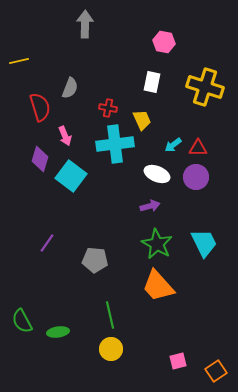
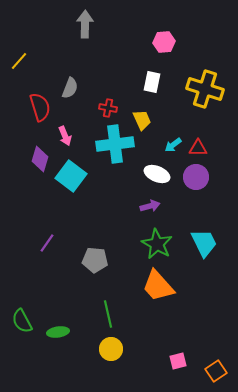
pink hexagon: rotated 15 degrees counterclockwise
yellow line: rotated 36 degrees counterclockwise
yellow cross: moved 2 px down
green line: moved 2 px left, 1 px up
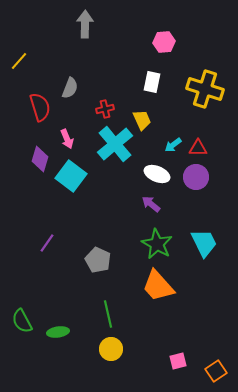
red cross: moved 3 px left, 1 px down; rotated 24 degrees counterclockwise
pink arrow: moved 2 px right, 3 px down
cyan cross: rotated 33 degrees counterclockwise
purple arrow: moved 1 px right, 2 px up; rotated 126 degrees counterclockwise
gray pentagon: moved 3 px right; rotated 20 degrees clockwise
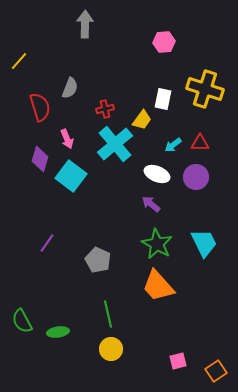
white rectangle: moved 11 px right, 17 px down
yellow trapezoid: rotated 60 degrees clockwise
red triangle: moved 2 px right, 5 px up
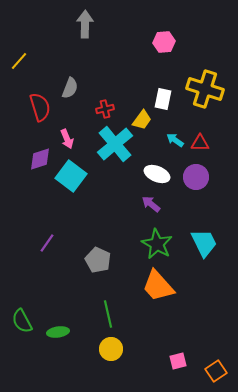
cyan arrow: moved 2 px right, 5 px up; rotated 72 degrees clockwise
purple diamond: rotated 55 degrees clockwise
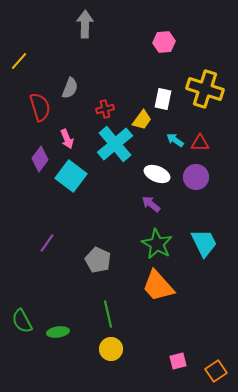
purple diamond: rotated 35 degrees counterclockwise
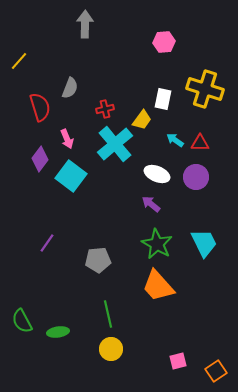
gray pentagon: rotated 30 degrees counterclockwise
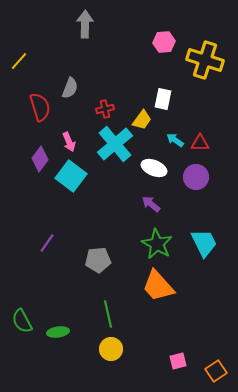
yellow cross: moved 29 px up
pink arrow: moved 2 px right, 3 px down
white ellipse: moved 3 px left, 6 px up
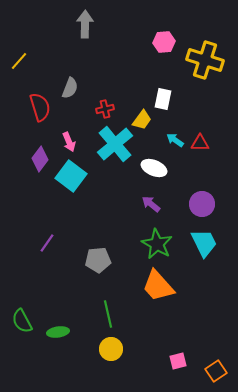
purple circle: moved 6 px right, 27 px down
